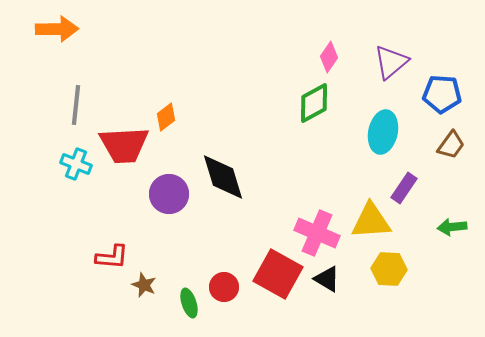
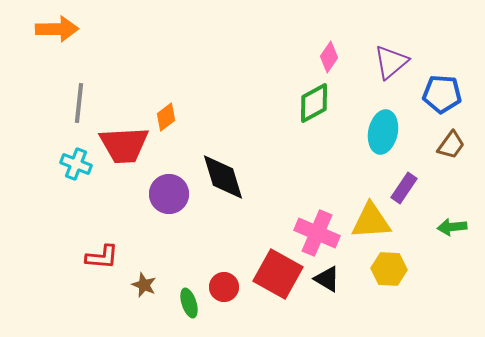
gray line: moved 3 px right, 2 px up
red L-shape: moved 10 px left
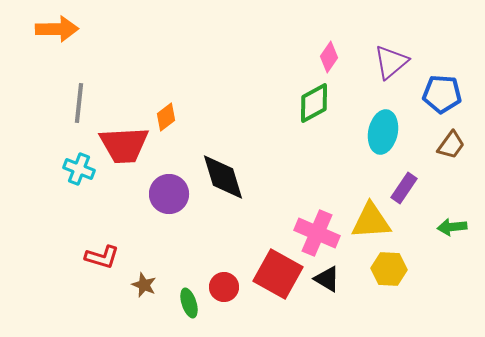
cyan cross: moved 3 px right, 5 px down
red L-shape: rotated 12 degrees clockwise
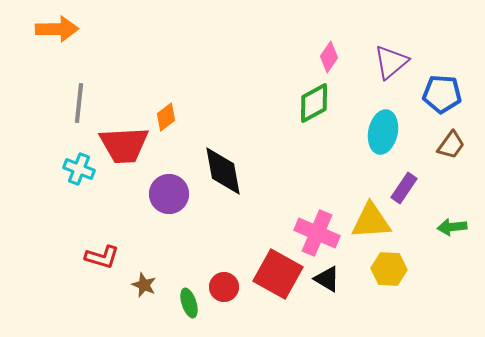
black diamond: moved 6 px up; rotated 6 degrees clockwise
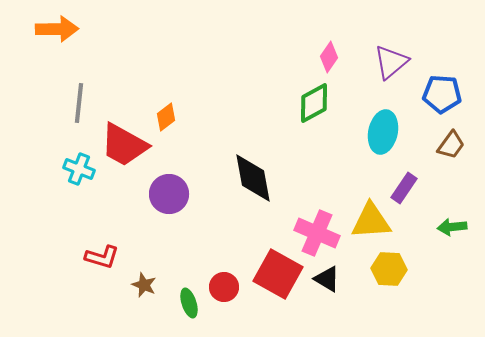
red trapezoid: rotated 32 degrees clockwise
black diamond: moved 30 px right, 7 px down
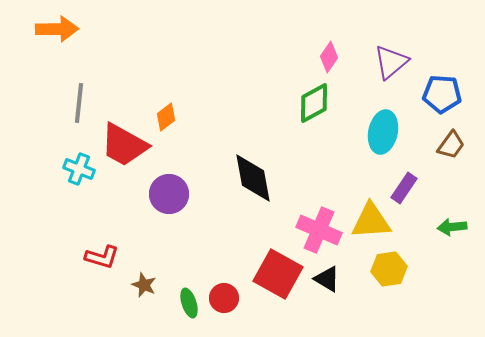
pink cross: moved 2 px right, 3 px up
yellow hexagon: rotated 12 degrees counterclockwise
red circle: moved 11 px down
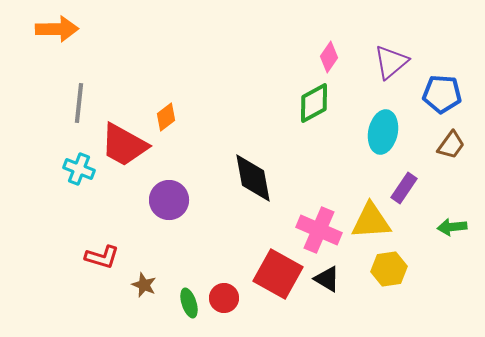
purple circle: moved 6 px down
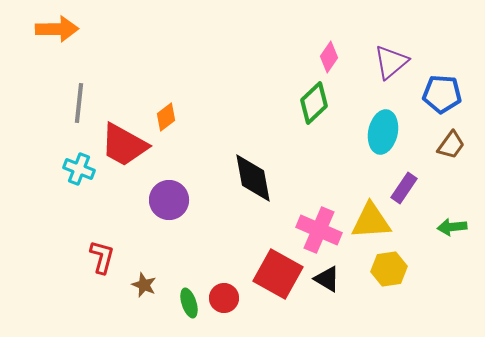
green diamond: rotated 15 degrees counterclockwise
red L-shape: rotated 92 degrees counterclockwise
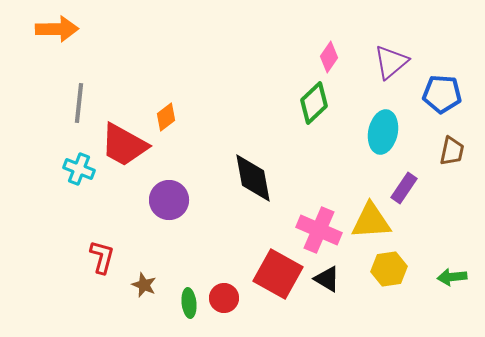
brown trapezoid: moved 1 px right, 6 px down; rotated 24 degrees counterclockwise
green arrow: moved 50 px down
green ellipse: rotated 12 degrees clockwise
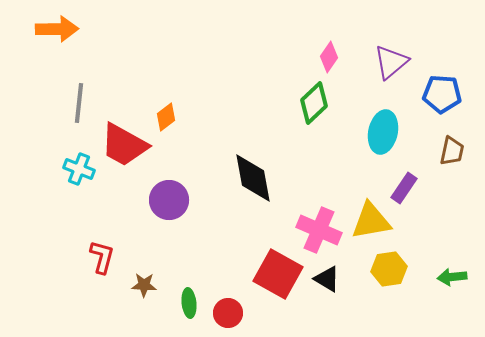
yellow triangle: rotated 6 degrees counterclockwise
brown star: rotated 20 degrees counterclockwise
red circle: moved 4 px right, 15 px down
